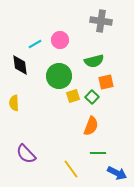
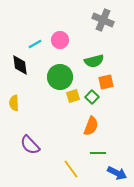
gray cross: moved 2 px right, 1 px up; rotated 15 degrees clockwise
green circle: moved 1 px right, 1 px down
purple semicircle: moved 4 px right, 9 px up
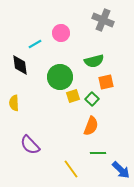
pink circle: moved 1 px right, 7 px up
green square: moved 2 px down
blue arrow: moved 4 px right, 3 px up; rotated 18 degrees clockwise
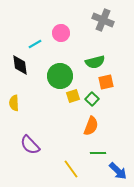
green semicircle: moved 1 px right, 1 px down
green circle: moved 1 px up
blue arrow: moved 3 px left, 1 px down
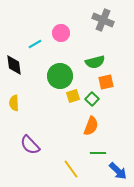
black diamond: moved 6 px left
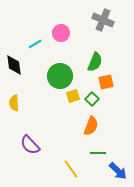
green semicircle: rotated 54 degrees counterclockwise
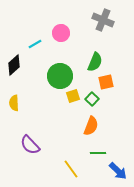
black diamond: rotated 55 degrees clockwise
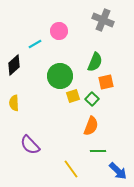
pink circle: moved 2 px left, 2 px up
green line: moved 2 px up
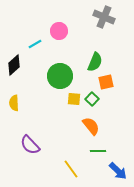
gray cross: moved 1 px right, 3 px up
yellow square: moved 1 px right, 3 px down; rotated 24 degrees clockwise
orange semicircle: rotated 60 degrees counterclockwise
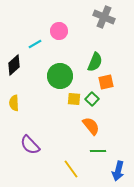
blue arrow: rotated 60 degrees clockwise
